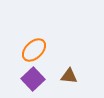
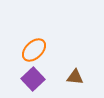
brown triangle: moved 6 px right, 1 px down
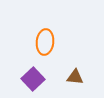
orange ellipse: moved 11 px right, 8 px up; rotated 40 degrees counterclockwise
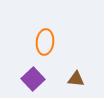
brown triangle: moved 1 px right, 2 px down
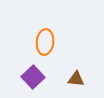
purple square: moved 2 px up
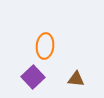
orange ellipse: moved 4 px down
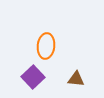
orange ellipse: moved 1 px right
